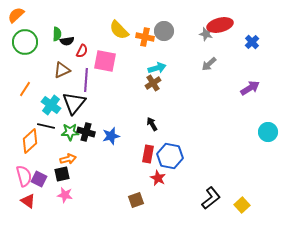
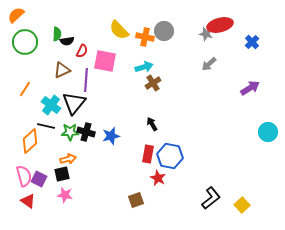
cyan arrow: moved 13 px left, 1 px up
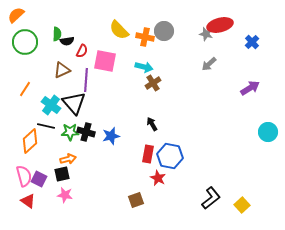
cyan arrow: rotated 30 degrees clockwise
black triangle: rotated 20 degrees counterclockwise
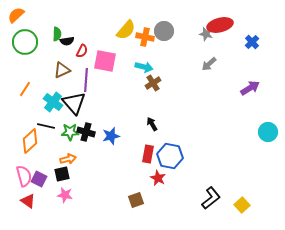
yellow semicircle: moved 7 px right; rotated 95 degrees counterclockwise
cyan cross: moved 2 px right, 3 px up
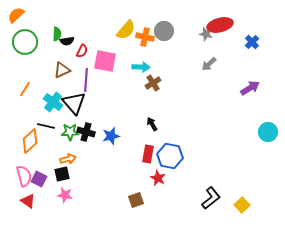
cyan arrow: moved 3 px left; rotated 12 degrees counterclockwise
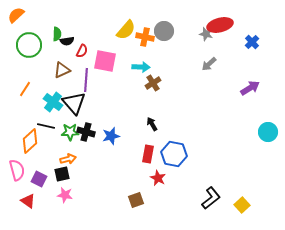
green circle: moved 4 px right, 3 px down
blue hexagon: moved 4 px right, 2 px up
pink semicircle: moved 7 px left, 6 px up
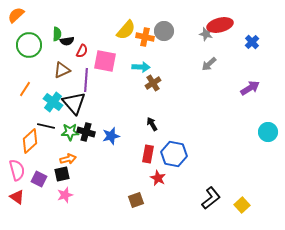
pink star: rotated 28 degrees counterclockwise
red triangle: moved 11 px left, 4 px up
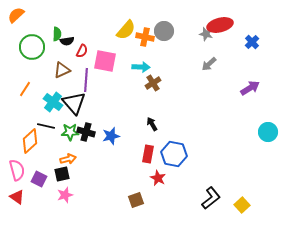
green circle: moved 3 px right, 2 px down
